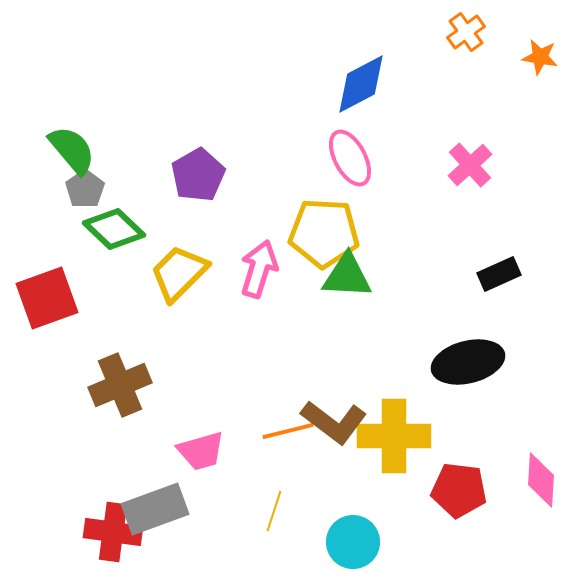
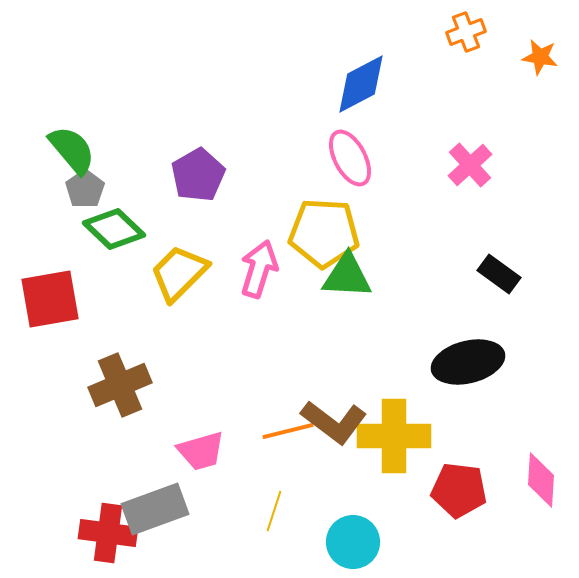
orange cross: rotated 15 degrees clockwise
black rectangle: rotated 60 degrees clockwise
red square: moved 3 px right, 1 px down; rotated 10 degrees clockwise
red cross: moved 5 px left, 1 px down
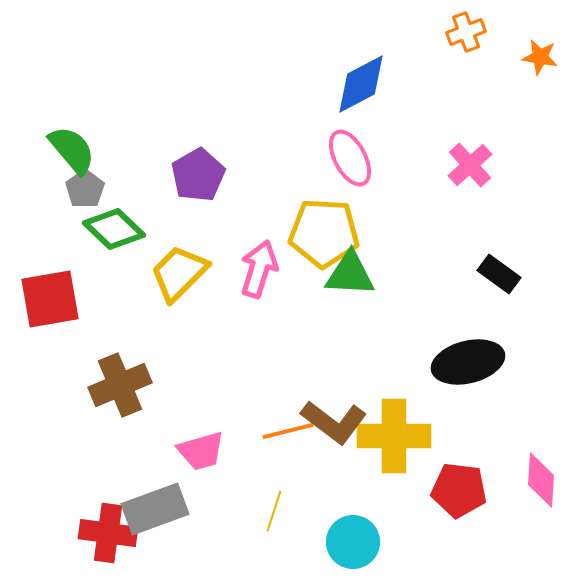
green triangle: moved 3 px right, 2 px up
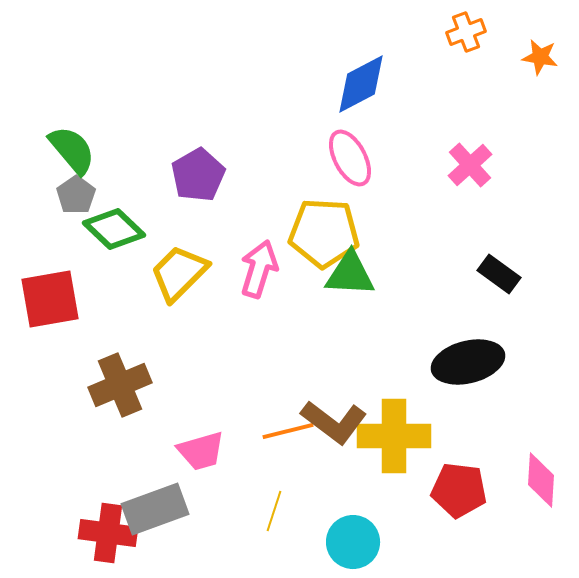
gray pentagon: moved 9 px left, 6 px down
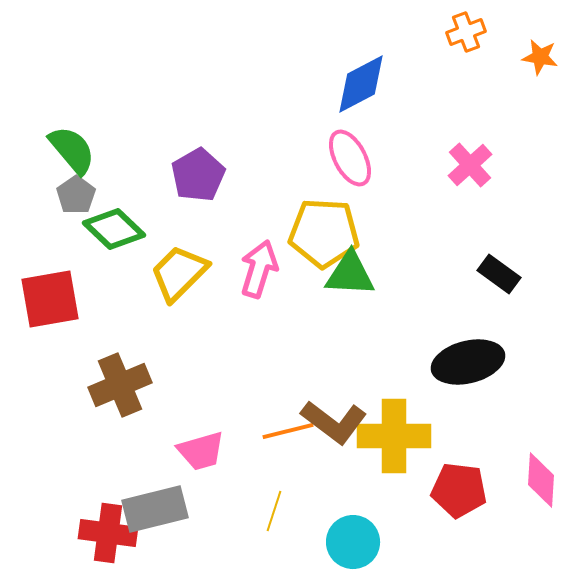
gray rectangle: rotated 6 degrees clockwise
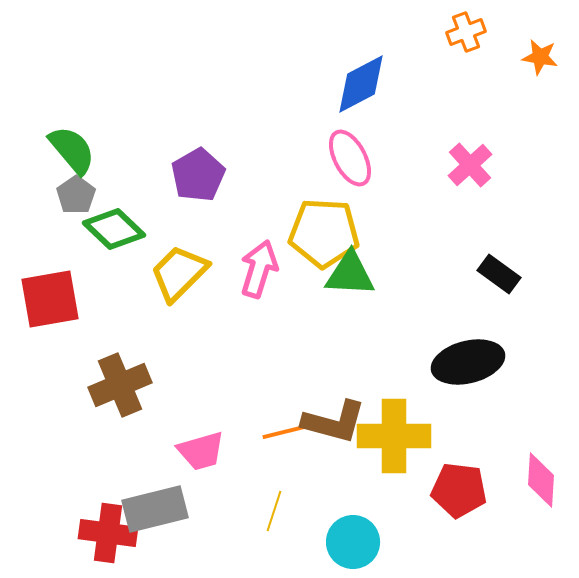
brown L-shape: rotated 22 degrees counterclockwise
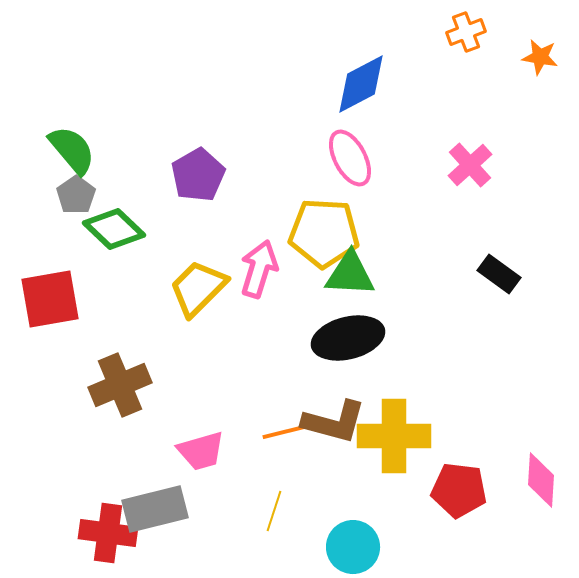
yellow trapezoid: moved 19 px right, 15 px down
black ellipse: moved 120 px left, 24 px up
cyan circle: moved 5 px down
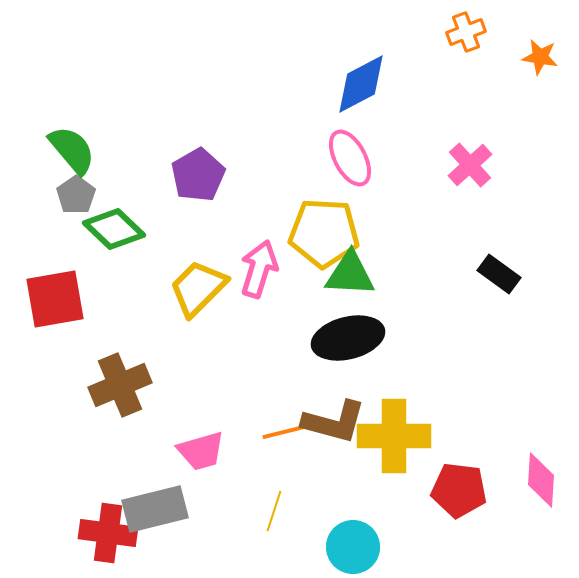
red square: moved 5 px right
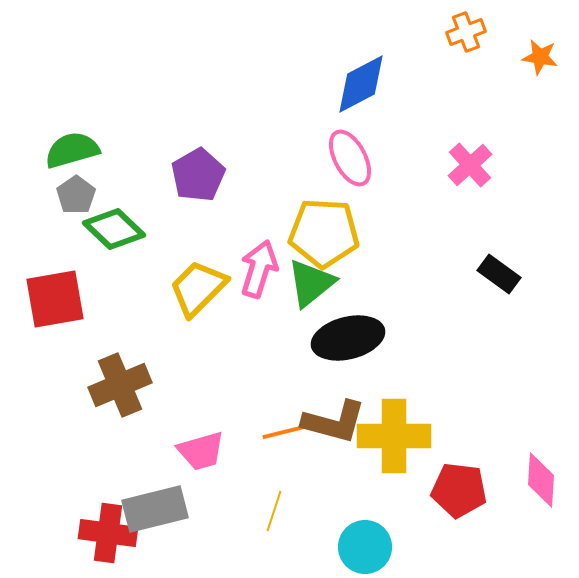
green semicircle: rotated 66 degrees counterclockwise
green triangle: moved 39 px left, 9 px down; rotated 42 degrees counterclockwise
cyan circle: moved 12 px right
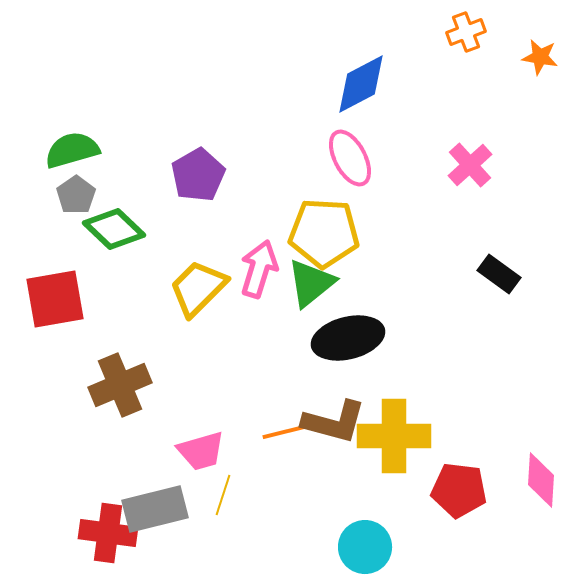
yellow line: moved 51 px left, 16 px up
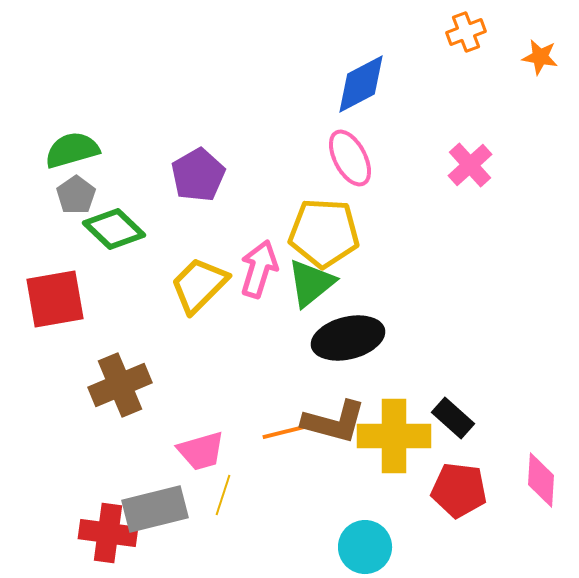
black rectangle: moved 46 px left, 144 px down; rotated 6 degrees clockwise
yellow trapezoid: moved 1 px right, 3 px up
